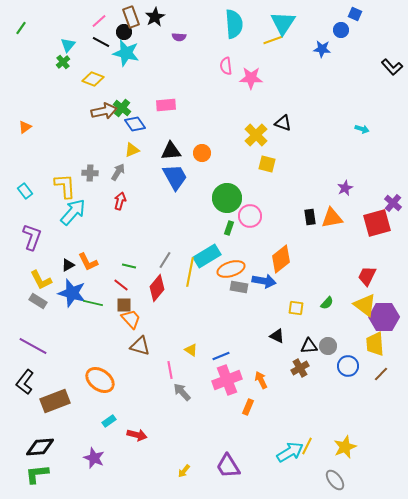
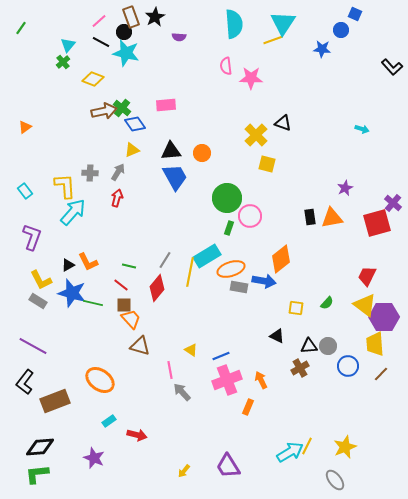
red arrow at (120, 201): moved 3 px left, 3 px up
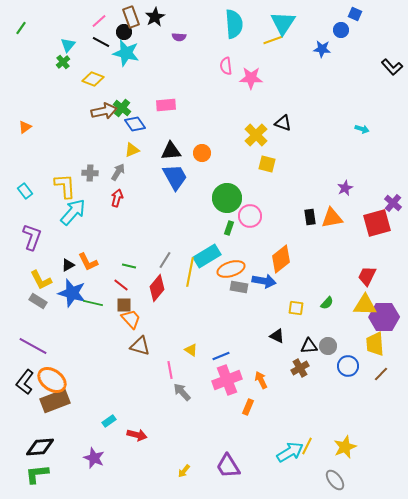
yellow triangle at (365, 305): rotated 35 degrees counterclockwise
orange ellipse at (100, 380): moved 48 px left
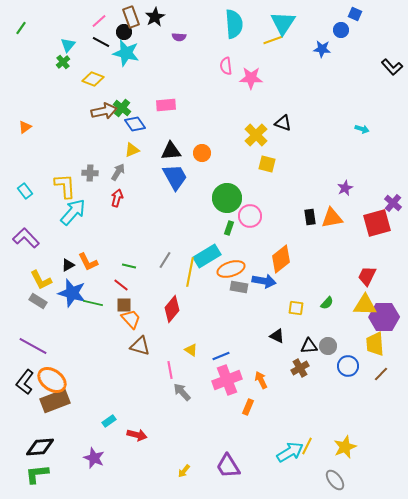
purple L-shape at (32, 237): moved 6 px left, 1 px down; rotated 64 degrees counterclockwise
red diamond at (157, 288): moved 15 px right, 21 px down
